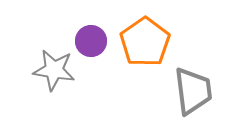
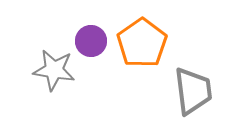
orange pentagon: moved 3 px left, 1 px down
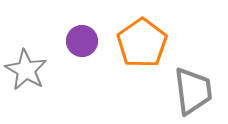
purple circle: moved 9 px left
gray star: moved 28 px left; rotated 21 degrees clockwise
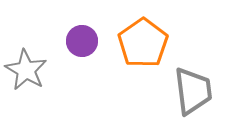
orange pentagon: moved 1 px right
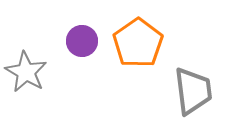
orange pentagon: moved 5 px left
gray star: moved 2 px down
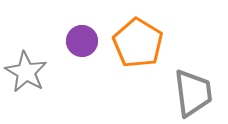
orange pentagon: rotated 6 degrees counterclockwise
gray trapezoid: moved 2 px down
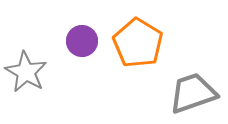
gray trapezoid: rotated 102 degrees counterclockwise
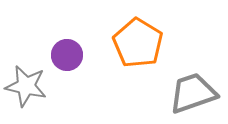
purple circle: moved 15 px left, 14 px down
gray star: moved 14 px down; rotated 18 degrees counterclockwise
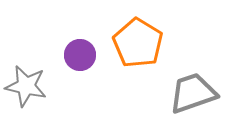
purple circle: moved 13 px right
